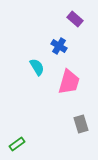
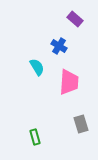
pink trapezoid: rotated 12 degrees counterclockwise
green rectangle: moved 18 px right, 7 px up; rotated 70 degrees counterclockwise
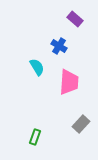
gray rectangle: rotated 60 degrees clockwise
green rectangle: rotated 35 degrees clockwise
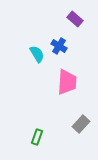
cyan semicircle: moved 13 px up
pink trapezoid: moved 2 px left
green rectangle: moved 2 px right
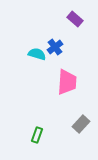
blue cross: moved 4 px left, 1 px down; rotated 21 degrees clockwise
cyan semicircle: rotated 42 degrees counterclockwise
green rectangle: moved 2 px up
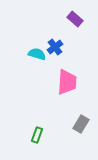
gray rectangle: rotated 12 degrees counterclockwise
